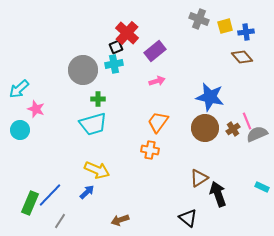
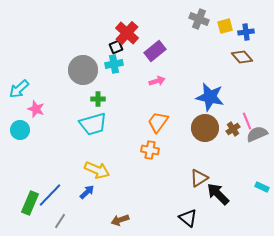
black arrow: rotated 25 degrees counterclockwise
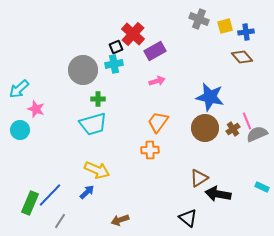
red cross: moved 6 px right, 1 px down
purple rectangle: rotated 10 degrees clockwise
orange cross: rotated 12 degrees counterclockwise
black arrow: rotated 35 degrees counterclockwise
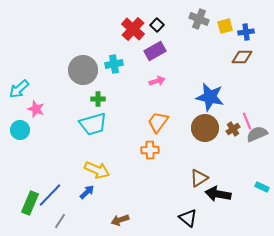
red cross: moved 5 px up
black square: moved 41 px right, 22 px up; rotated 24 degrees counterclockwise
brown diamond: rotated 50 degrees counterclockwise
